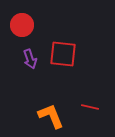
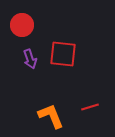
red line: rotated 30 degrees counterclockwise
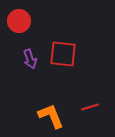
red circle: moved 3 px left, 4 px up
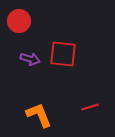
purple arrow: rotated 54 degrees counterclockwise
orange L-shape: moved 12 px left, 1 px up
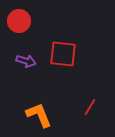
purple arrow: moved 4 px left, 2 px down
red line: rotated 42 degrees counterclockwise
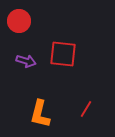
red line: moved 4 px left, 2 px down
orange L-shape: moved 1 px right, 1 px up; rotated 144 degrees counterclockwise
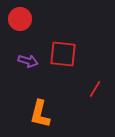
red circle: moved 1 px right, 2 px up
purple arrow: moved 2 px right
red line: moved 9 px right, 20 px up
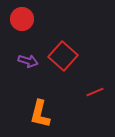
red circle: moved 2 px right
red square: moved 2 px down; rotated 36 degrees clockwise
red line: moved 3 px down; rotated 36 degrees clockwise
